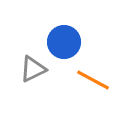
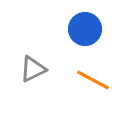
blue circle: moved 21 px right, 13 px up
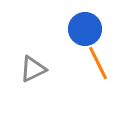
orange line: moved 5 px right, 17 px up; rotated 36 degrees clockwise
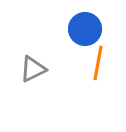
orange line: rotated 36 degrees clockwise
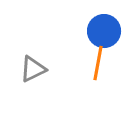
blue circle: moved 19 px right, 2 px down
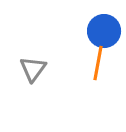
gray triangle: rotated 28 degrees counterclockwise
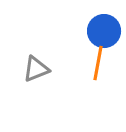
gray triangle: moved 3 px right; rotated 32 degrees clockwise
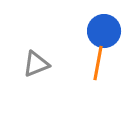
gray triangle: moved 5 px up
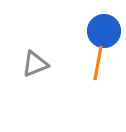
gray triangle: moved 1 px left
